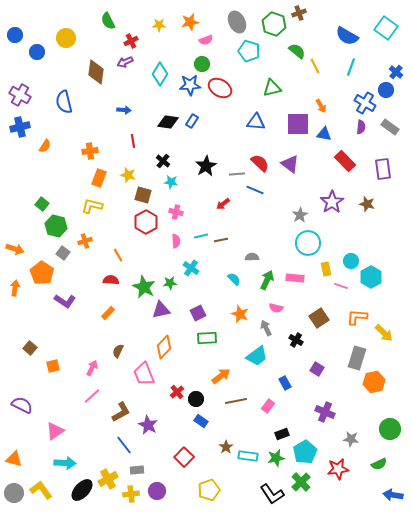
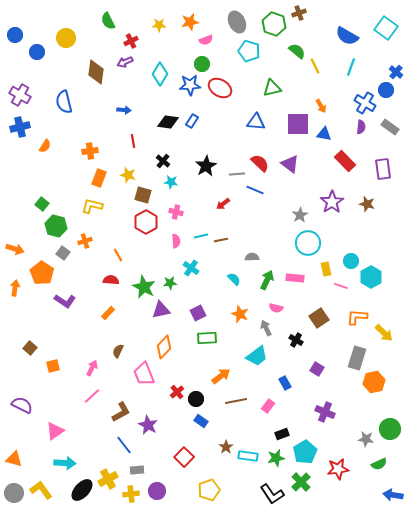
gray star at (351, 439): moved 15 px right
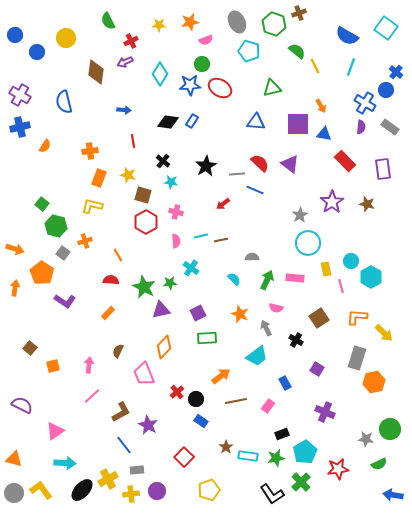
pink line at (341, 286): rotated 56 degrees clockwise
pink arrow at (92, 368): moved 3 px left, 3 px up; rotated 21 degrees counterclockwise
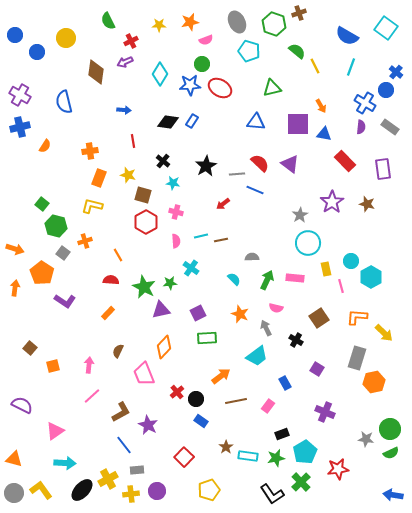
cyan star at (171, 182): moved 2 px right, 1 px down
green semicircle at (379, 464): moved 12 px right, 11 px up
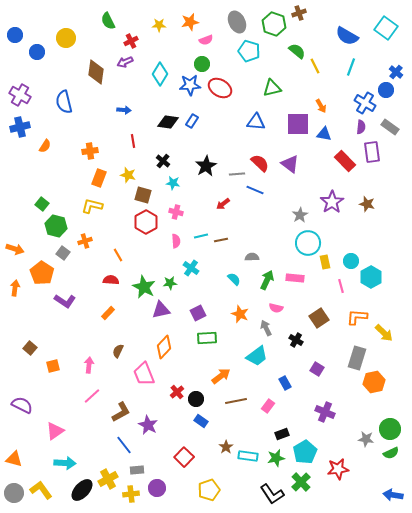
purple rectangle at (383, 169): moved 11 px left, 17 px up
yellow rectangle at (326, 269): moved 1 px left, 7 px up
purple circle at (157, 491): moved 3 px up
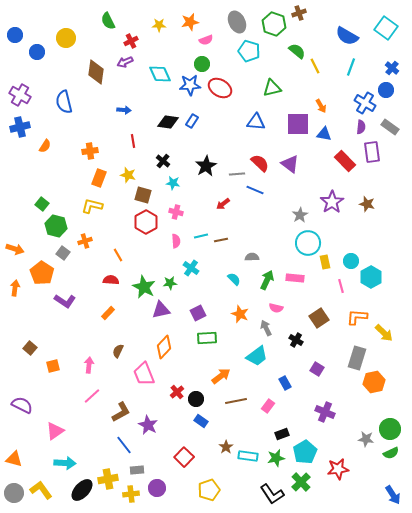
blue cross at (396, 72): moved 4 px left, 4 px up
cyan diamond at (160, 74): rotated 55 degrees counterclockwise
yellow cross at (108, 479): rotated 18 degrees clockwise
blue arrow at (393, 495): rotated 132 degrees counterclockwise
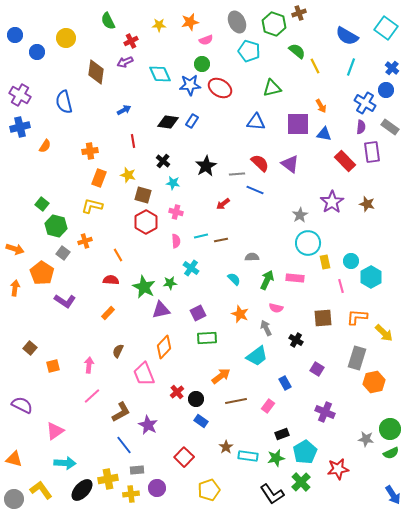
blue arrow at (124, 110): rotated 32 degrees counterclockwise
brown square at (319, 318): moved 4 px right; rotated 30 degrees clockwise
gray circle at (14, 493): moved 6 px down
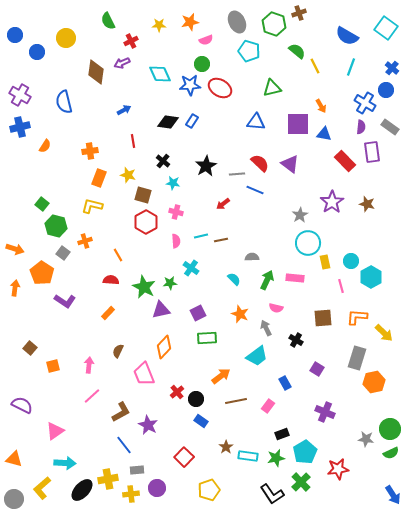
purple arrow at (125, 62): moved 3 px left, 1 px down
yellow L-shape at (41, 490): moved 1 px right, 2 px up; rotated 95 degrees counterclockwise
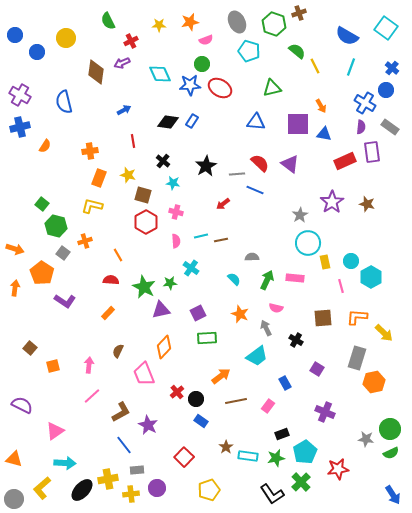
red rectangle at (345, 161): rotated 70 degrees counterclockwise
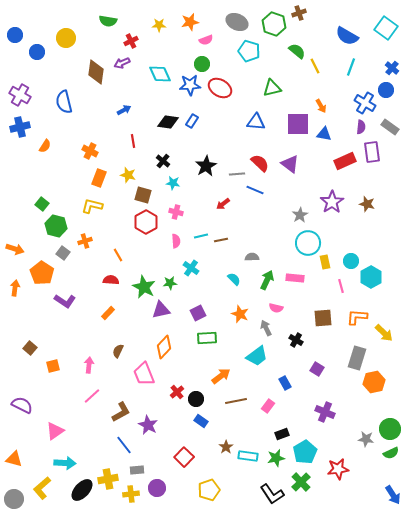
green semicircle at (108, 21): rotated 54 degrees counterclockwise
gray ellipse at (237, 22): rotated 40 degrees counterclockwise
orange cross at (90, 151): rotated 35 degrees clockwise
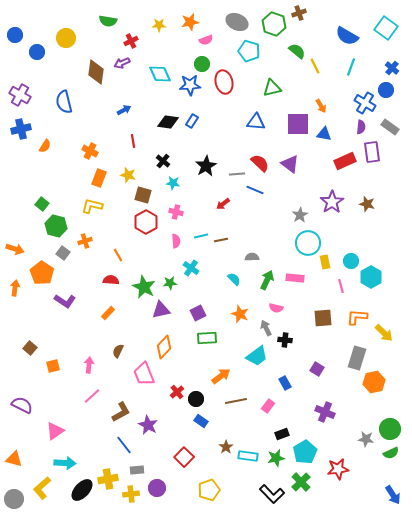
red ellipse at (220, 88): moved 4 px right, 6 px up; rotated 45 degrees clockwise
blue cross at (20, 127): moved 1 px right, 2 px down
black cross at (296, 340): moved 11 px left; rotated 24 degrees counterclockwise
black L-shape at (272, 494): rotated 10 degrees counterclockwise
